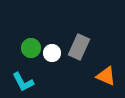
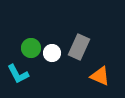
orange triangle: moved 6 px left
cyan L-shape: moved 5 px left, 8 px up
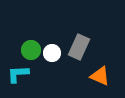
green circle: moved 2 px down
cyan L-shape: rotated 115 degrees clockwise
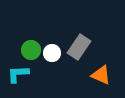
gray rectangle: rotated 10 degrees clockwise
orange triangle: moved 1 px right, 1 px up
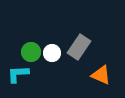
green circle: moved 2 px down
